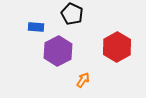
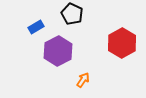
blue rectangle: rotated 35 degrees counterclockwise
red hexagon: moved 5 px right, 4 px up
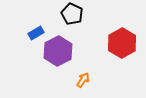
blue rectangle: moved 6 px down
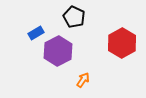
black pentagon: moved 2 px right, 3 px down
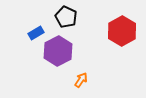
black pentagon: moved 8 px left
red hexagon: moved 12 px up
orange arrow: moved 2 px left
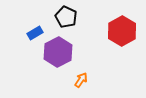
blue rectangle: moved 1 px left
purple hexagon: moved 1 px down
